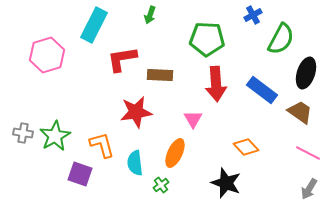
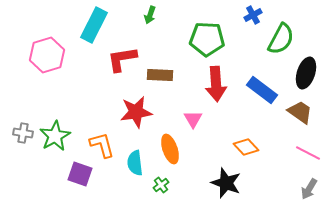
orange ellipse: moved 5 px left, 4 px up; rotated 44 degrees counterclockwise
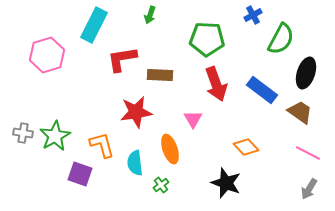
red arrow: rotated 16 degrees counterclockwise
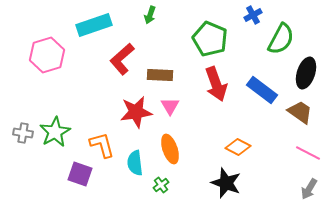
cyan rectangle: rotated 44 degrees clockwise
green pentagon: moved 3 px right; rotated 20 degrees clockwise
red L-shape: rotated 32 degrees counterclockwise
pink triangle: moved 23 px left, 13 px up
green star: moved 4 px up
orange diamond: moved 8 px left; rotated 20 degrees counterclockwise
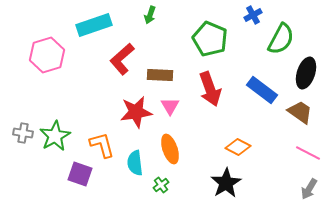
red arrow: moved 6 px left, 5 px down
green star: moved 4 px down
black star: rotated 20 degrees clockwise
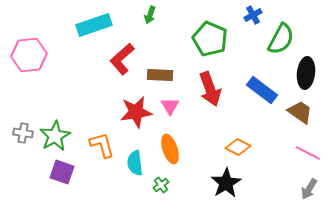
pink hexagon: moved 18 px left; rotated 12 degrees clockwise
black ellipse: rotated 12 degrees counterclockwise
purple square: moved 18 px left, 2 px up
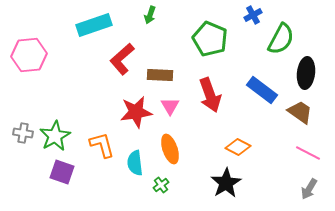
red arrow: moved 6 px down
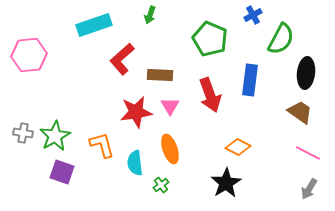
blue rectangle: moved 12 px left, 10 px up; rotated 60 degrees clockwise
